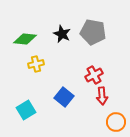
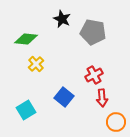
black star: moved 15 px up
green diamond: moved 1 px right
yellow cross: rotated 28 degrees counterclockwise
red arrow: moved 2 px down
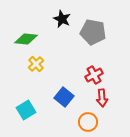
orange circle: moved 28 px left
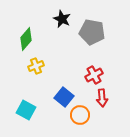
gray pentagon: moved 1 px left
green diamond: rotated 55 degrees counterclockwise
yellow cross: moved 2 px down; rotated 21 degrees clockwise
cyan square: rotated 30 degrees counterclockwise
orange circle: moved 8 px left, 7 px up
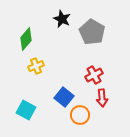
gray pentagon: rotated 20 degrees clockwise
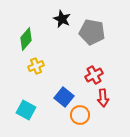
gray pentagon: rotated 20 degrees counterclockwise
red arrow: moved 1 px right
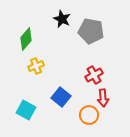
gray pentagon: moved 1 px left, 1 px up
blue square: moved 3 px left
orange circle: moved 9 px right
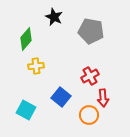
black star: moved 8 px left, 2 px up
yellow cross: rotated 14 degrees clockwise
red cross: moved 4 px left, 1 px down
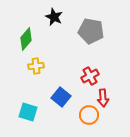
cyan square: moved 2 px right, 2 px down; rotated 12 degrees counterclockwise
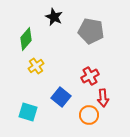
yellow cross: rotated 28 degrees counterclockwise
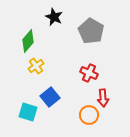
gray pentagon: rotated 20 degrees clockwise
green diamond: moved 2 px right, 2 px down
red cross: moved 1 px left, 3 px up; rotated 36 degrees counterclockwise
blue square: moved 11 px left; rotated 12 degrees clockwise
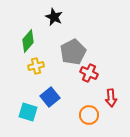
gray pentagon: moved 18 px left, 21 px down; rotated 15 degrees clockwise
yellow cross: rotated 21 degrees clockwise
red arrow: moved 8 px right
